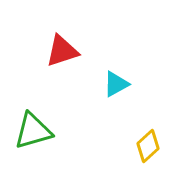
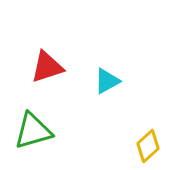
red triangle: moved 15 px left, 16 px down
cyan triangle: moved 9 px left, 3 px up
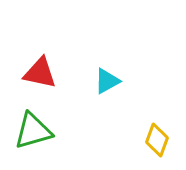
red triangle: moved 7 px left, 6 px down; rotated 30 degrees clockwise
yellow diamond: moved 9 px right, 6 px up; rotated 28 degrees counterclockwise
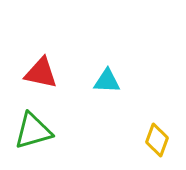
red triangle: moved 1 px right
cyan triangle: rotated 32 degrees clockwise
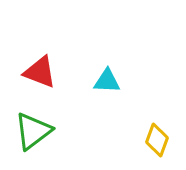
red triangle: moved 1 px left, 1 px up; rotated 9 degrees clockwise
green triangle: rotated 21 degrees counterclockwise
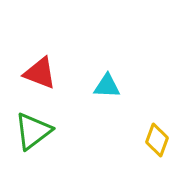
red triangle: moved 1 px down
cyan triangle: moved 5 px down
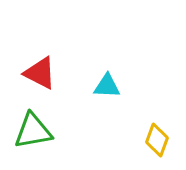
red triangle: rotated 6 degrees clockwise
green triangle: rotated 27 degrees clockwise
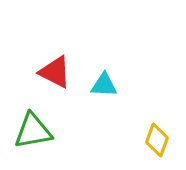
red triangle: moved 15 px right, 1 px up
cyan triangle: moved 3 px left, 1 px up
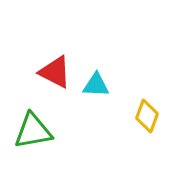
cyan triangle: moved 8 px left
yellow diamond: moved 10 px left, 24 px up
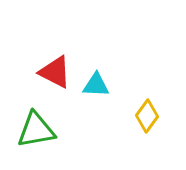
yellow diamond: rotated 16 degrees clockwise
green triangle: moved 3 px right, 1 px up
